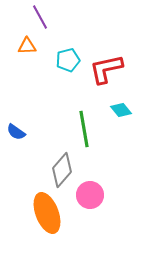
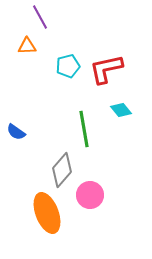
cyan pentagon: moved 6 px down
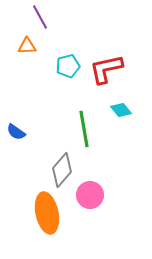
orange ellipse: rotated 9 degrees clockwise
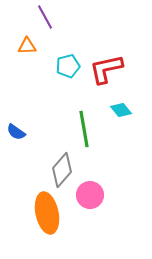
purple line: moved 5 px right
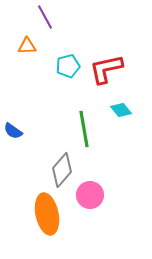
blue semicircle: moved 3 px left, 1 px up
orange ellipse: moved 1 px down
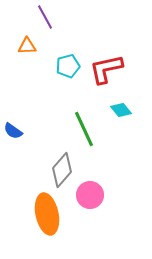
green line: rotated 15 degrees counterclockwise
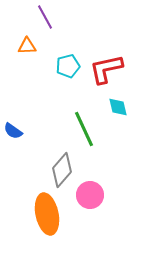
cyan diamond: moved 3 px left, 3 px up; rotated 25 degrees clockwise
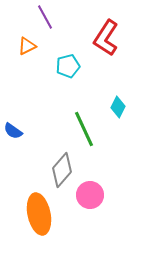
orange triangle: rotated 24 degrees counterclockwise
red L-shape: moved 31 px up; rotated 45 degrees counterclockwise
cyan diamond: rotated 40 degrees clockwise
orange ellipse: moved 8 px left
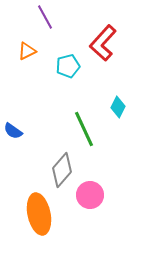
red L-shape: moved 3 px left, 5 px down; rotated 9 degrees clockwise
orange triangle: moved 5 px down
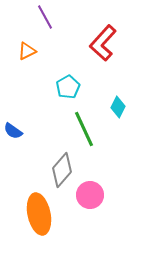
cyan pentagon: moved 21 px down; rotated 15 degrees counterclockwise
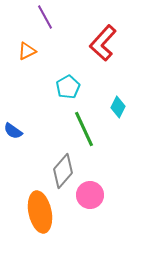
gray diamond: moved 1 px right, 1 px down
orange ellipse: moved 1 px right, 2 px up
